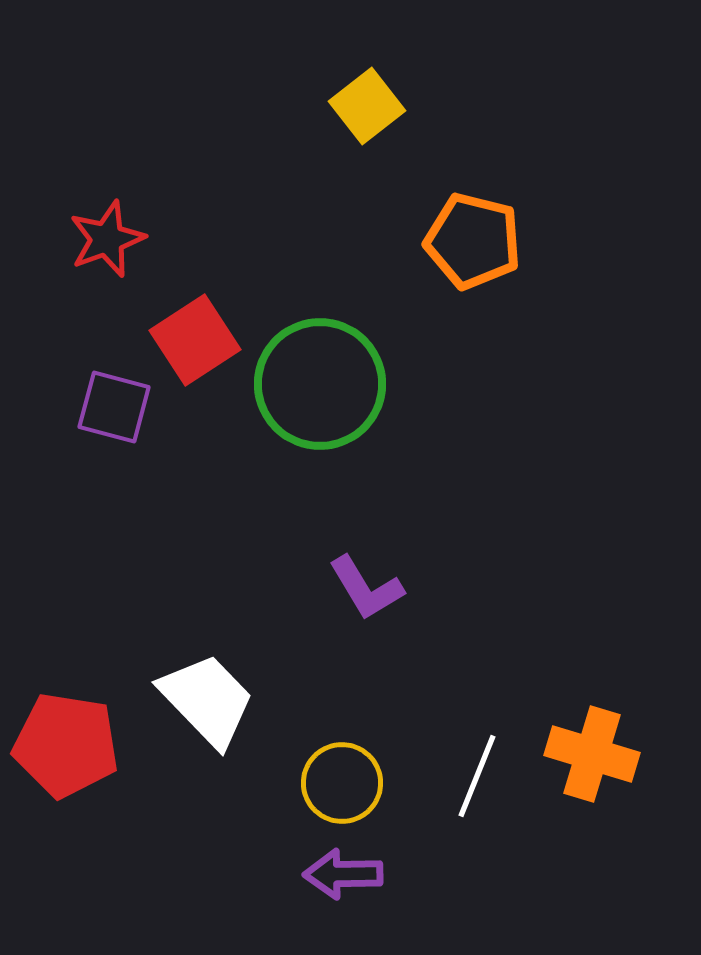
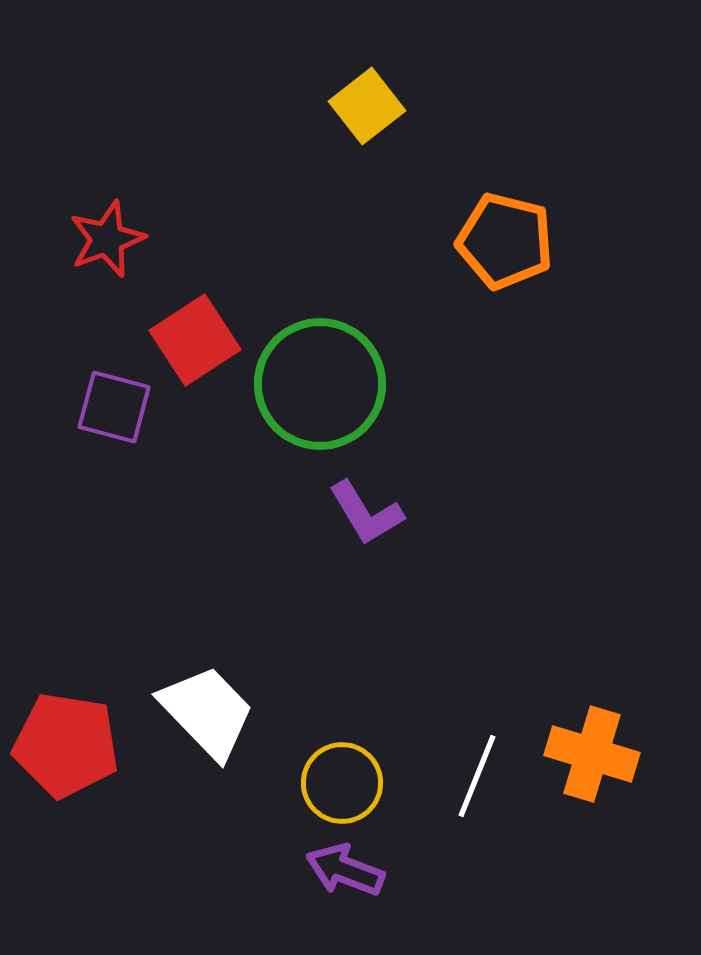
orange pentagon: moved 32 px right
purple L-shape: moved 75 px up
white trapezoid: moved 12 px down
purple arrow: moved 2 px right, 4 px up; rotated 22 degrees clockwise
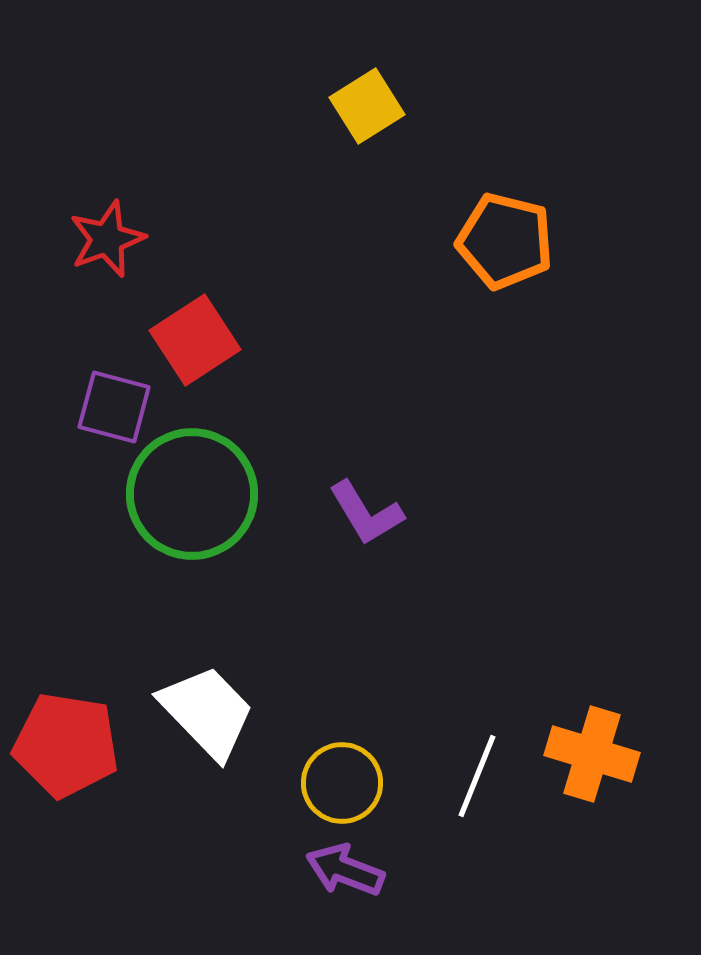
yellow square: rotated 6 degrees clockwise
green circle: moved 128 px left, 110 px down
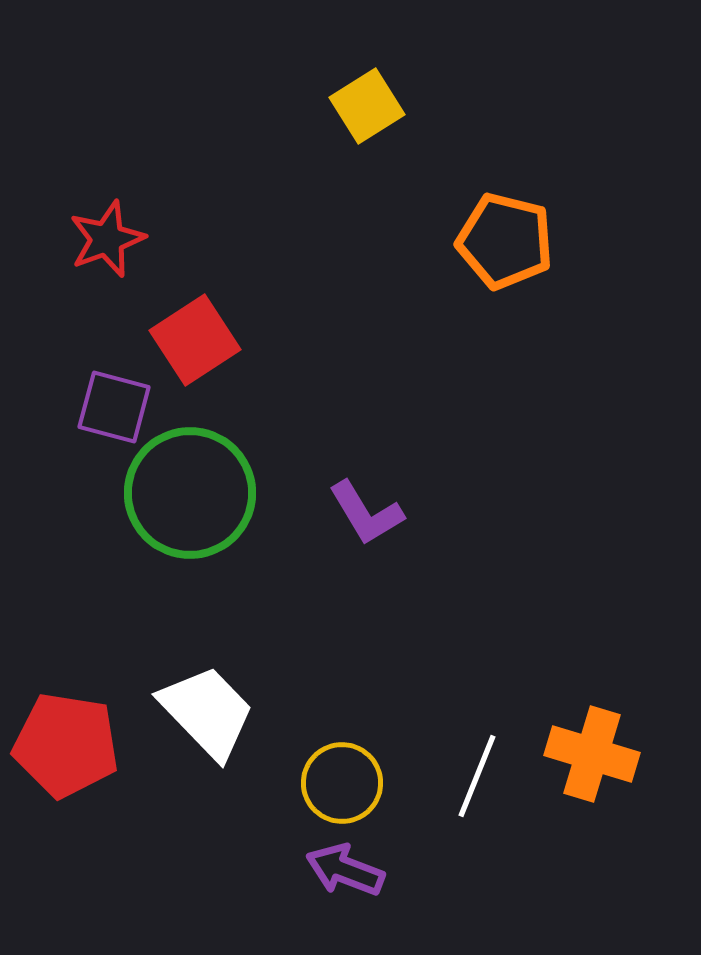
green circle: moved 2 px left, 1 px up
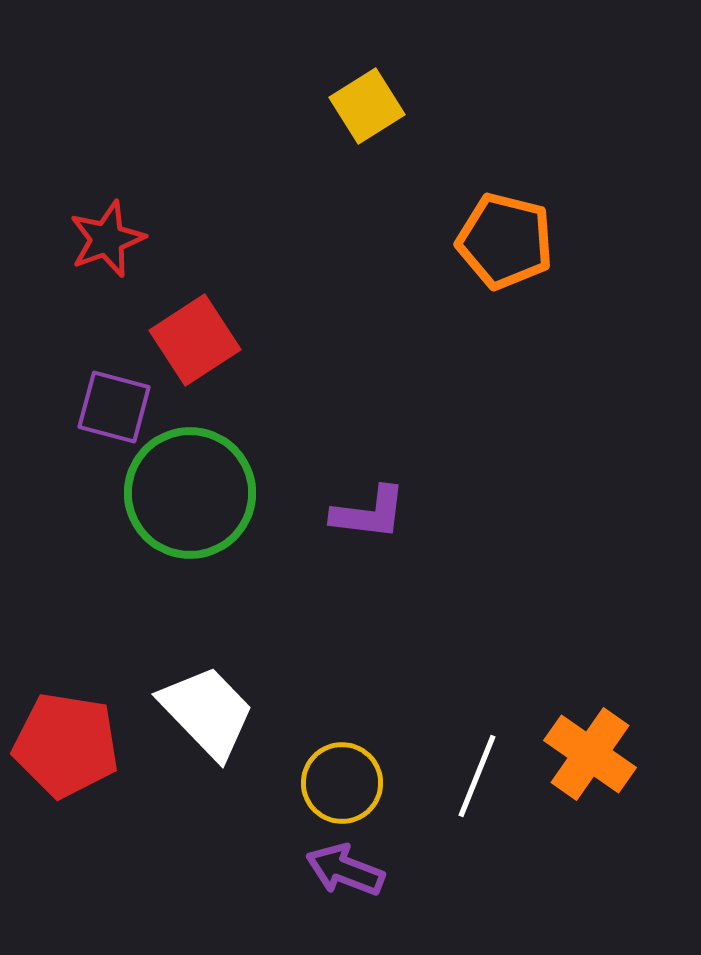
purple L-shape: moved 3 px right; rotated 52 degrees counterclockwise
orange cross: moved 2 px left; rotated 18 degrees clockwise
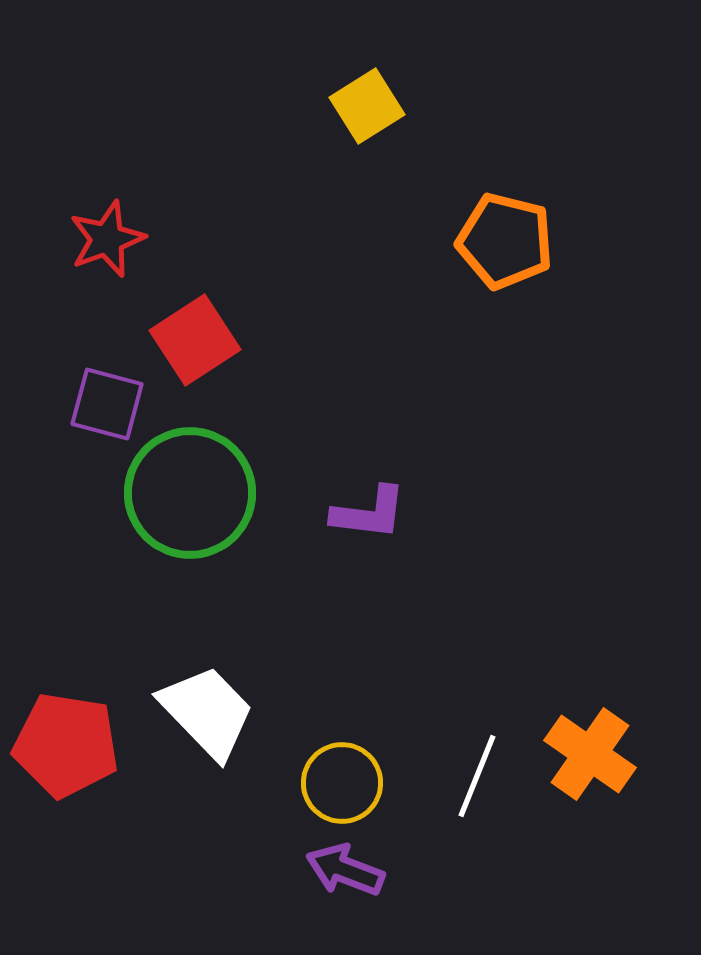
purple square: moved 7 px left, 3 px up
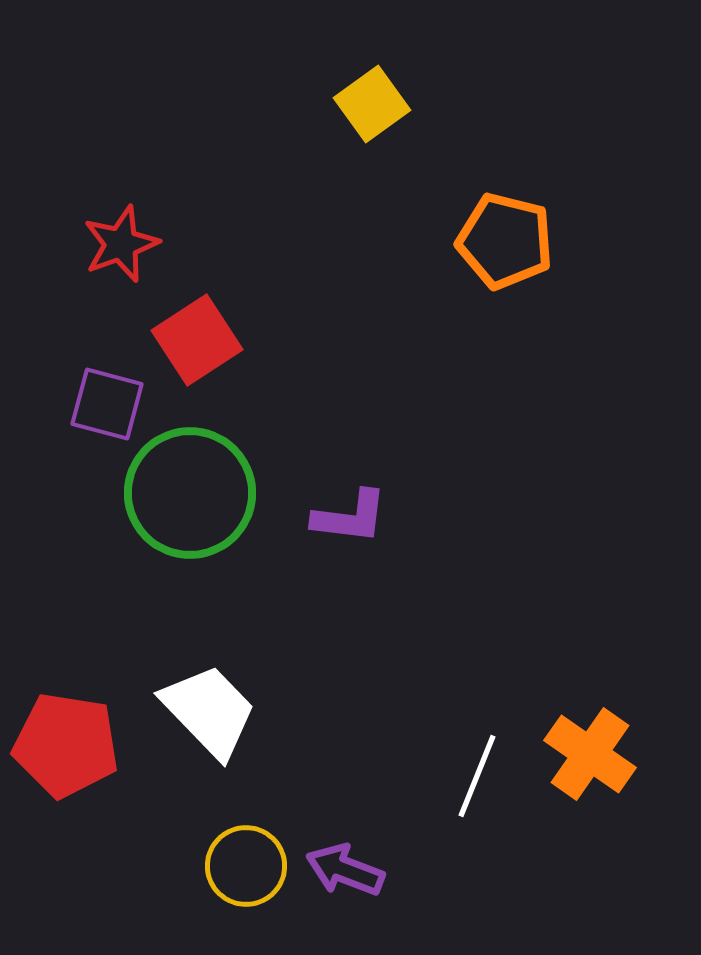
yellow square: moved 5 px right, 2 px up; rotated 4 degrees counterclockwise
red star: moved 14 px right, 5 px down
red square: moved 2 px right
purple L-shape: moved 19 px left, 4 px down
white trapezoid: moved 2 px right, 1 px up
yellow circle: moved 96 px left, 83 px down
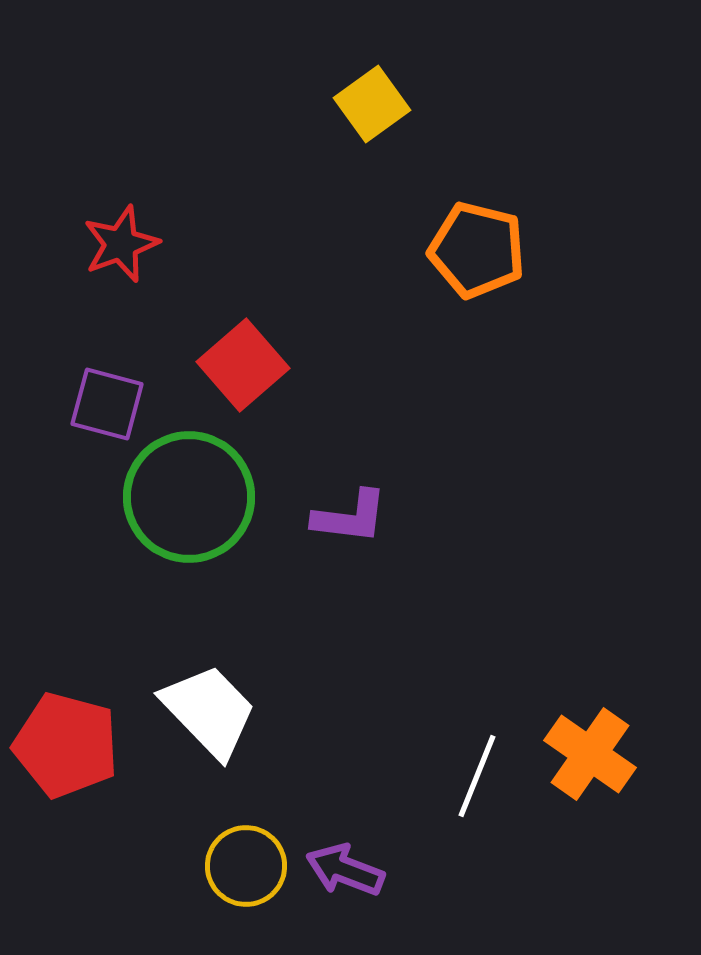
orange pentagon: moved 28 px left, 9 px down
red square: moved 46 px right, 25 px down; rotated 8 degrees counterclockwise
green circle: moved 1 px left, 4 px down
red pentagon: rotated 6 degrees clockwise
